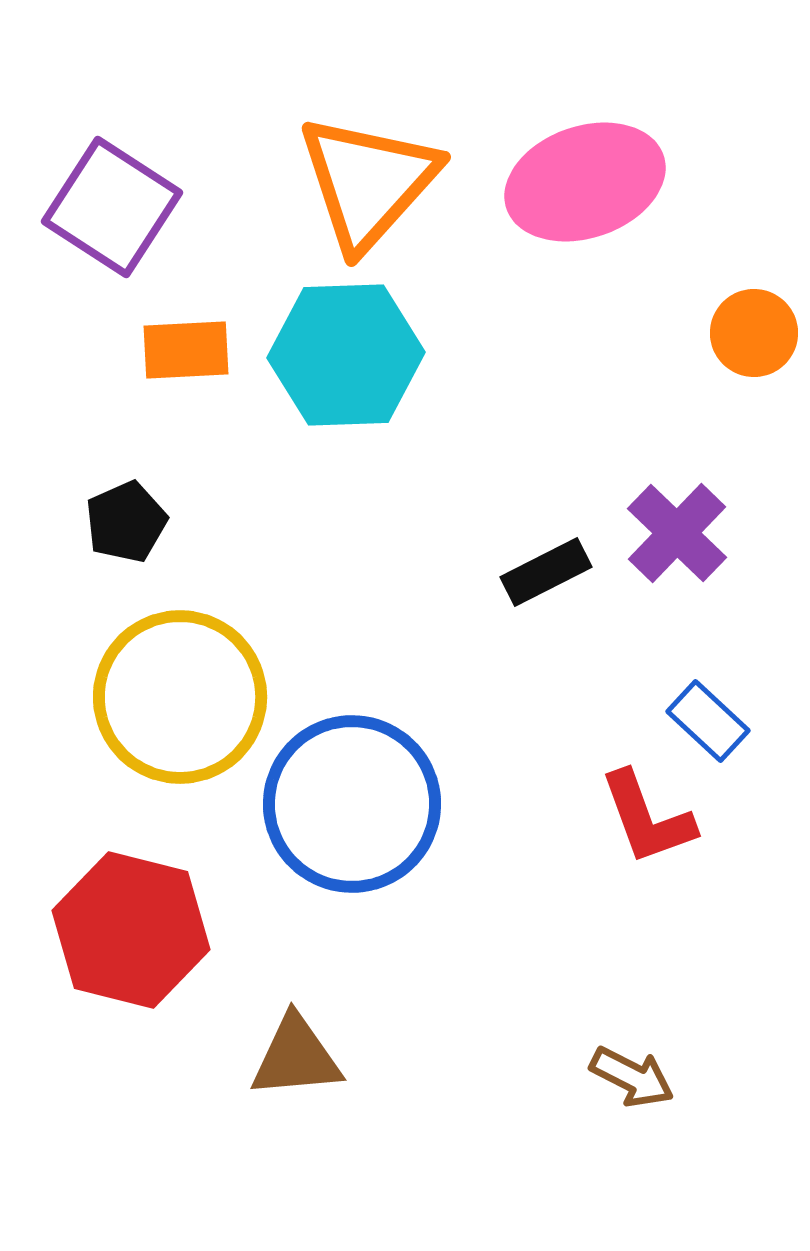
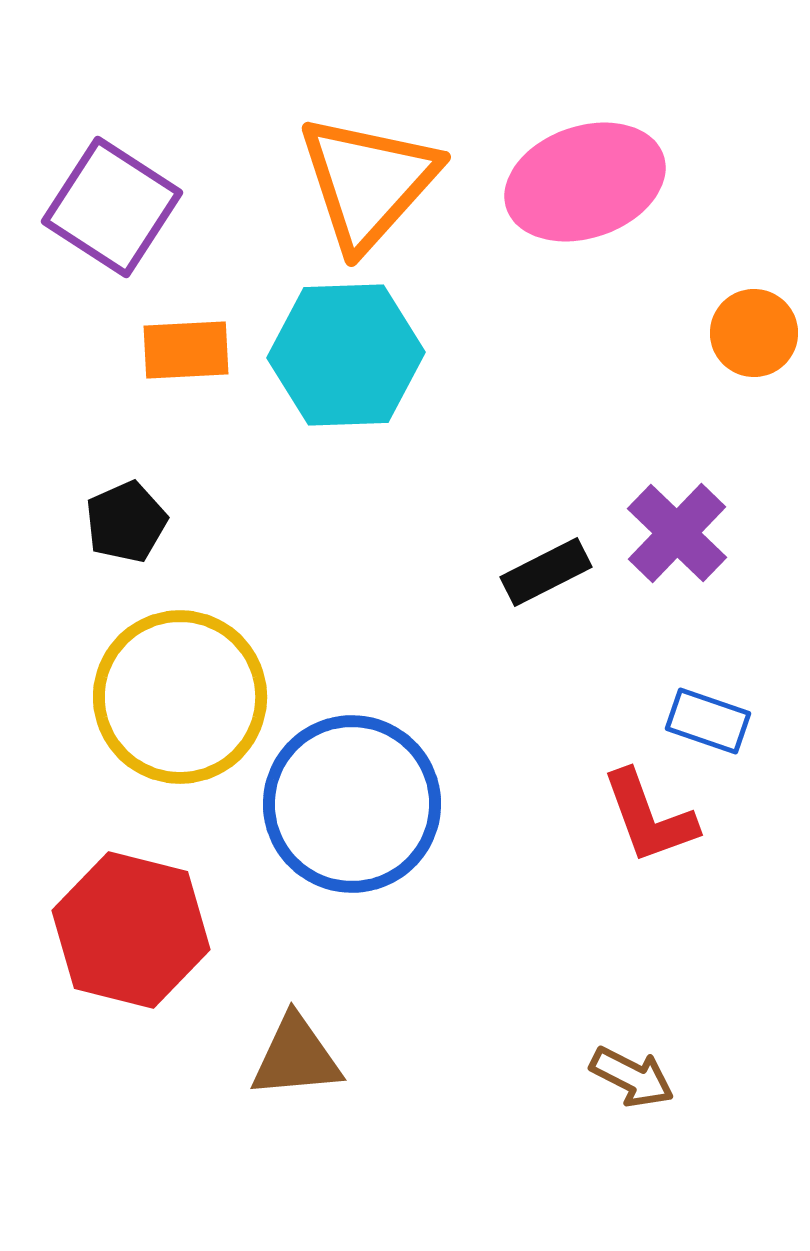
blue rectangle: rotated 24 degrees counterclockwise
red L-shape: moved 2 px right, 1 px up
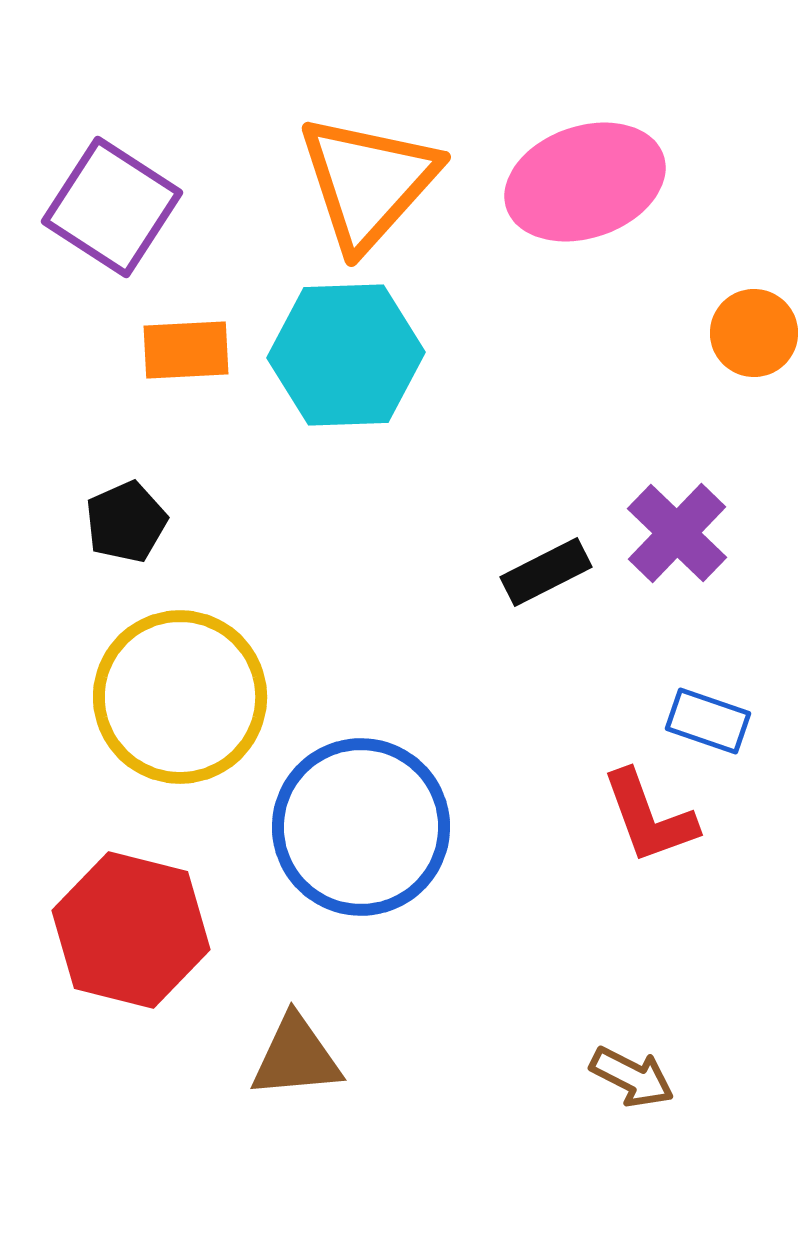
blue circle: moved 9 px right, 23 px down
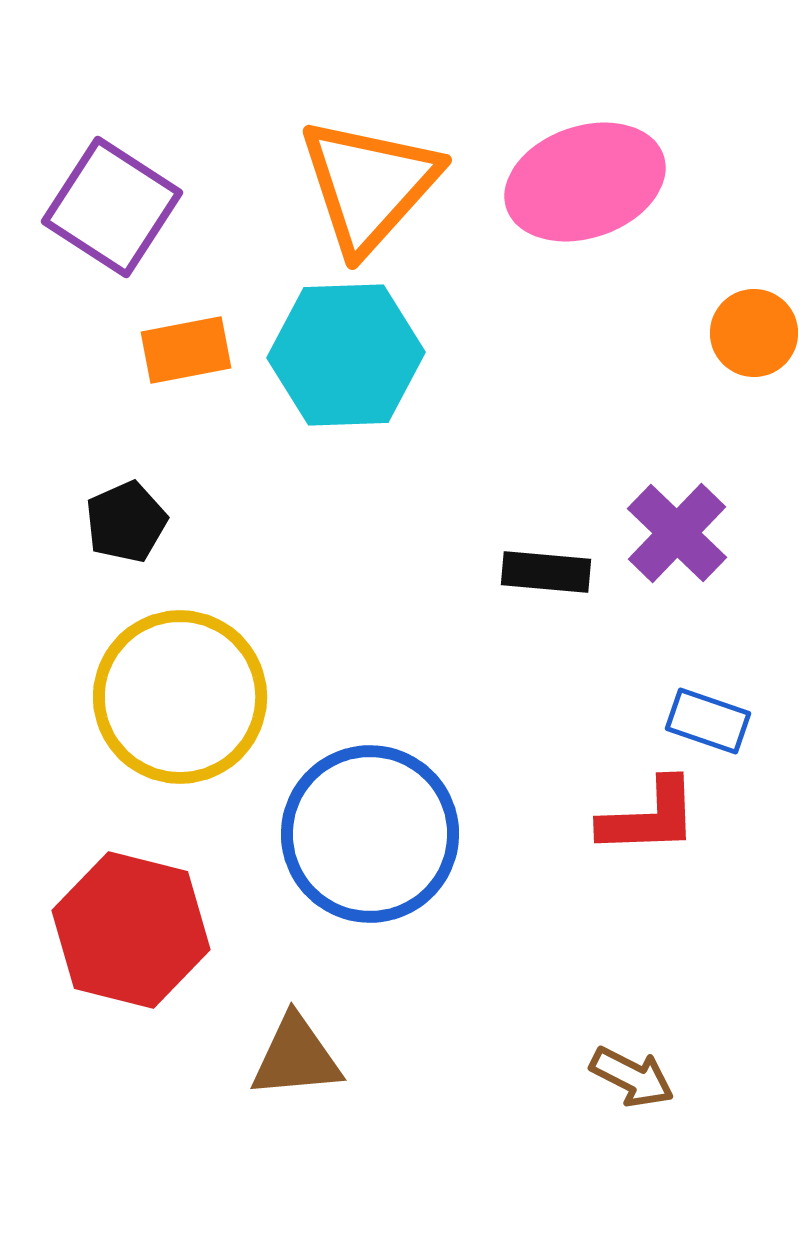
orange triangle: moved 1 px right, 3 px down
orange rectangle: rotated 8 degrees counterclockwise
black rectangle: rotated 32 degrees clockwise
red L-shape: rotated 72 degrees counterclockwise
blue circle: moved 9 px right, 7 px down
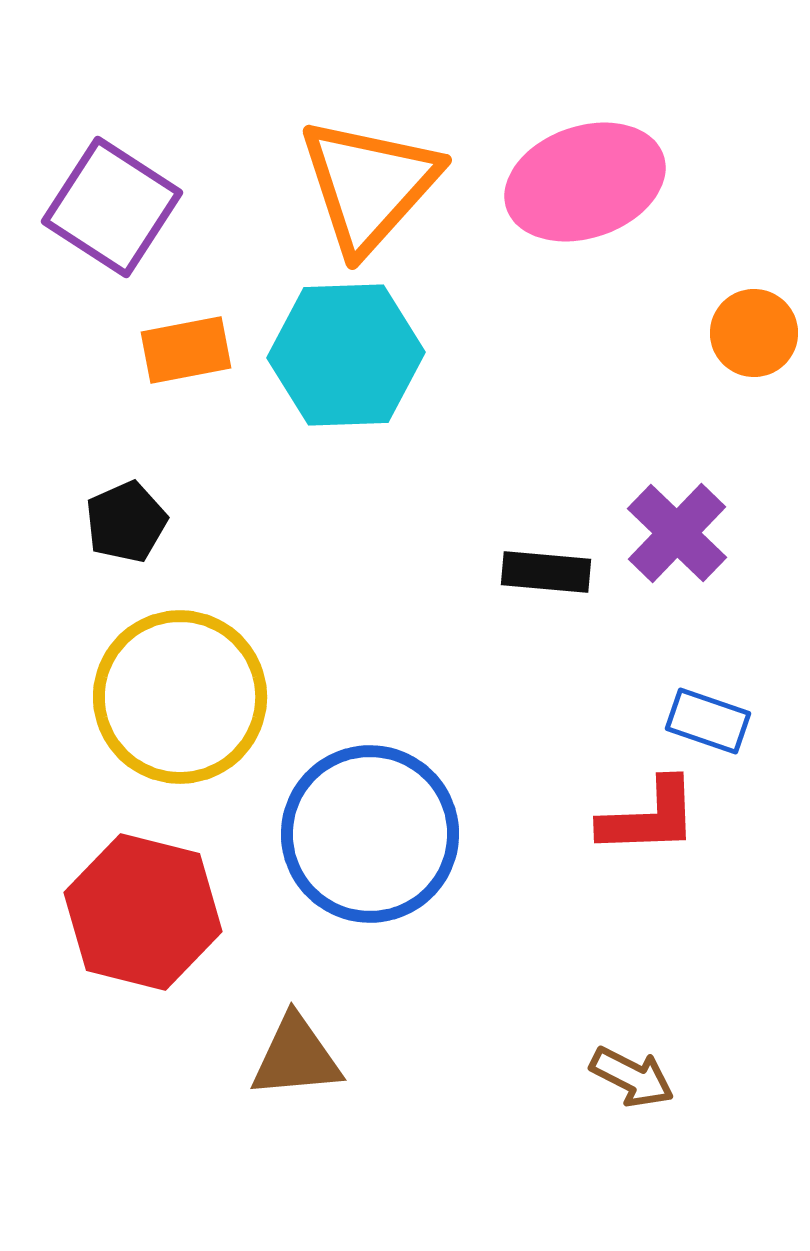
red hexagon: moved 12 px right, 18 px up
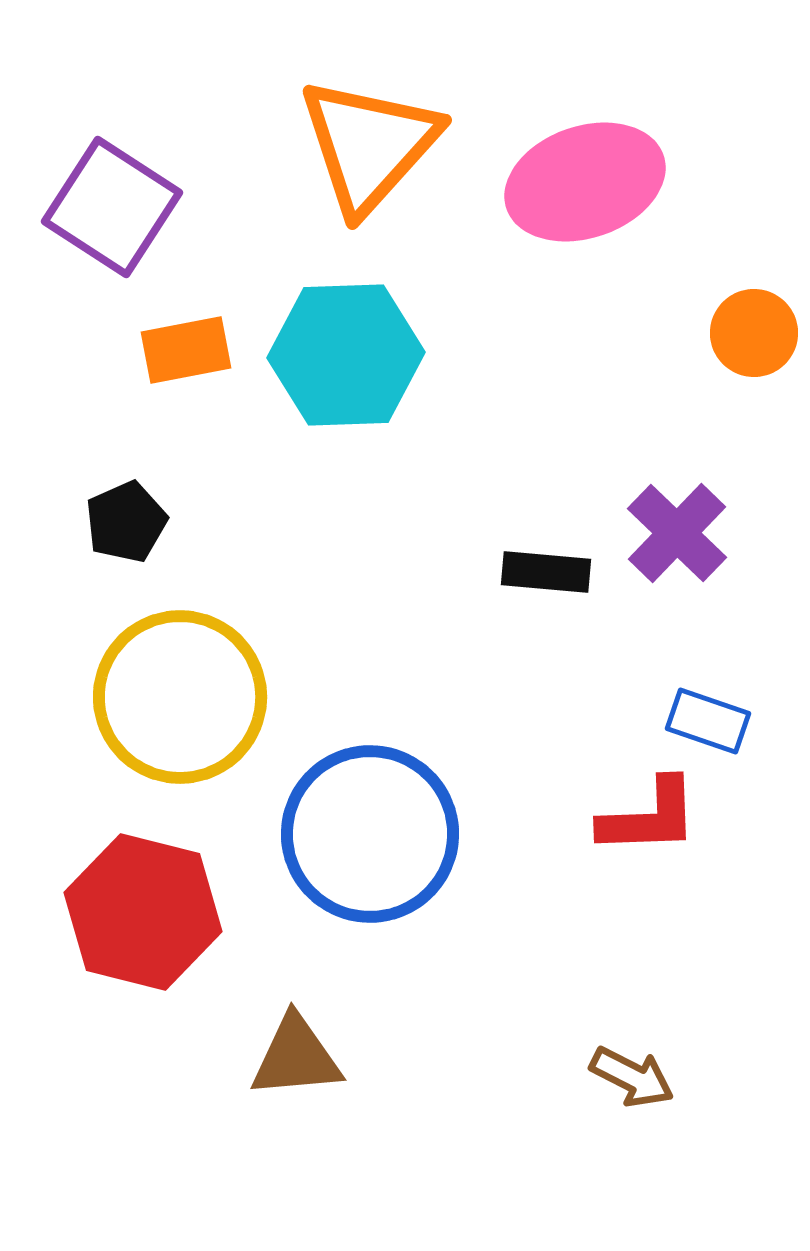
orange triangle: moved 40 px up
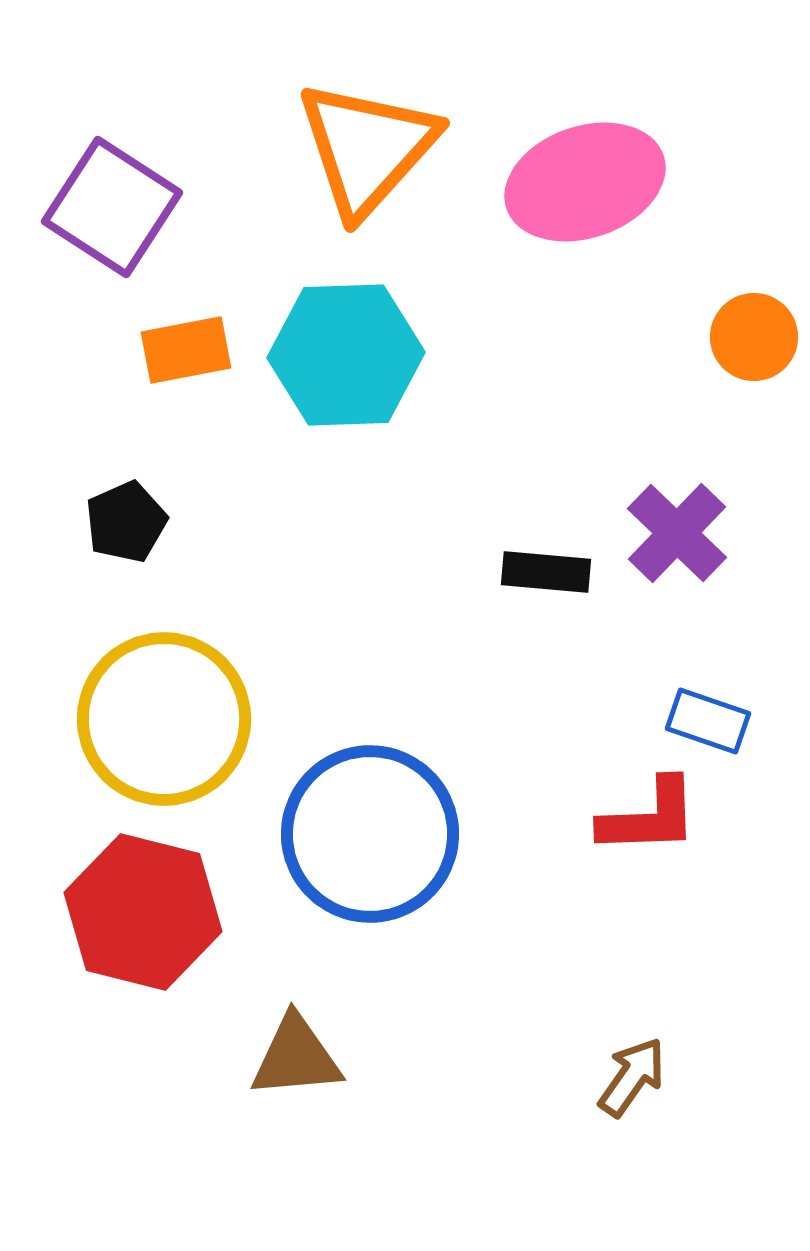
orange triangle: moved 2 px left, 3 px down
orange circle: moved 4 px down
yellow circle: moved 16 px left, 22 px down
brown arrow: rotated 82 degrees counterclockwise
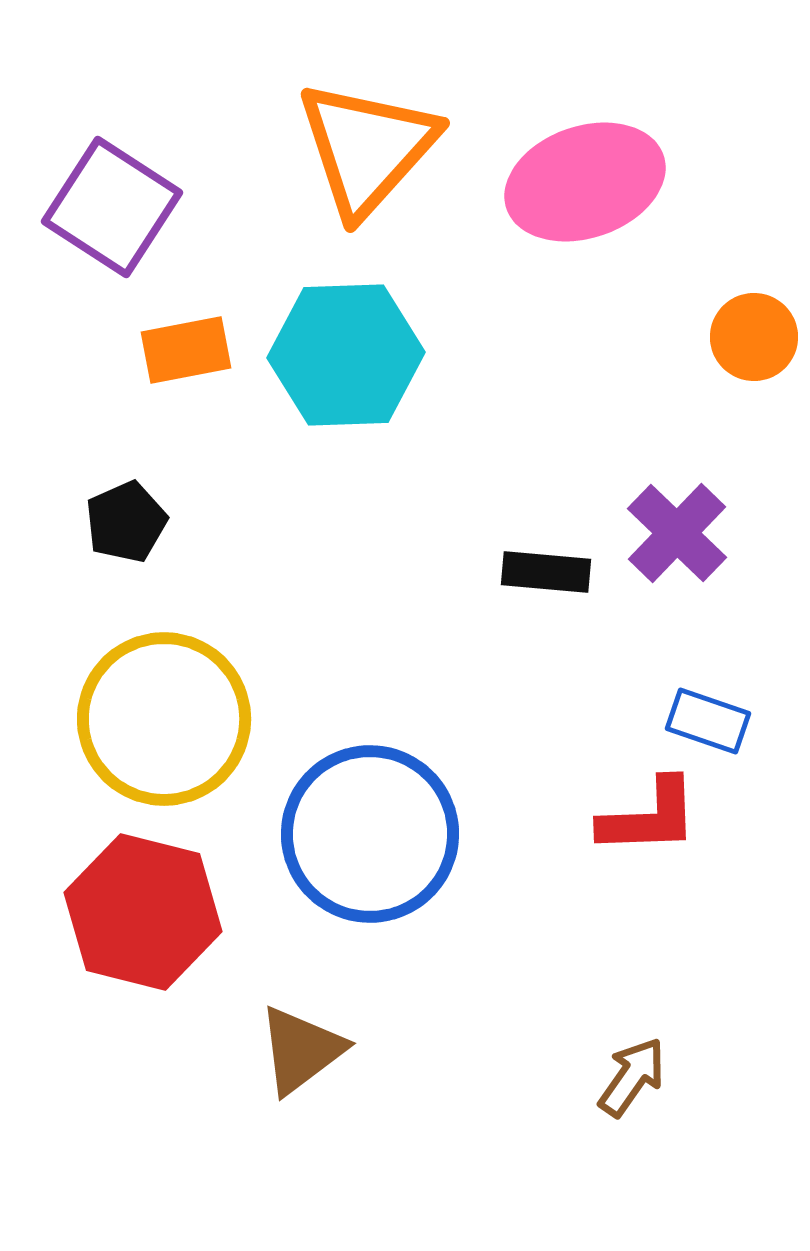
brown triangle: moved 5 px right, 7 px up; rotated 32 degrees counterclockwise
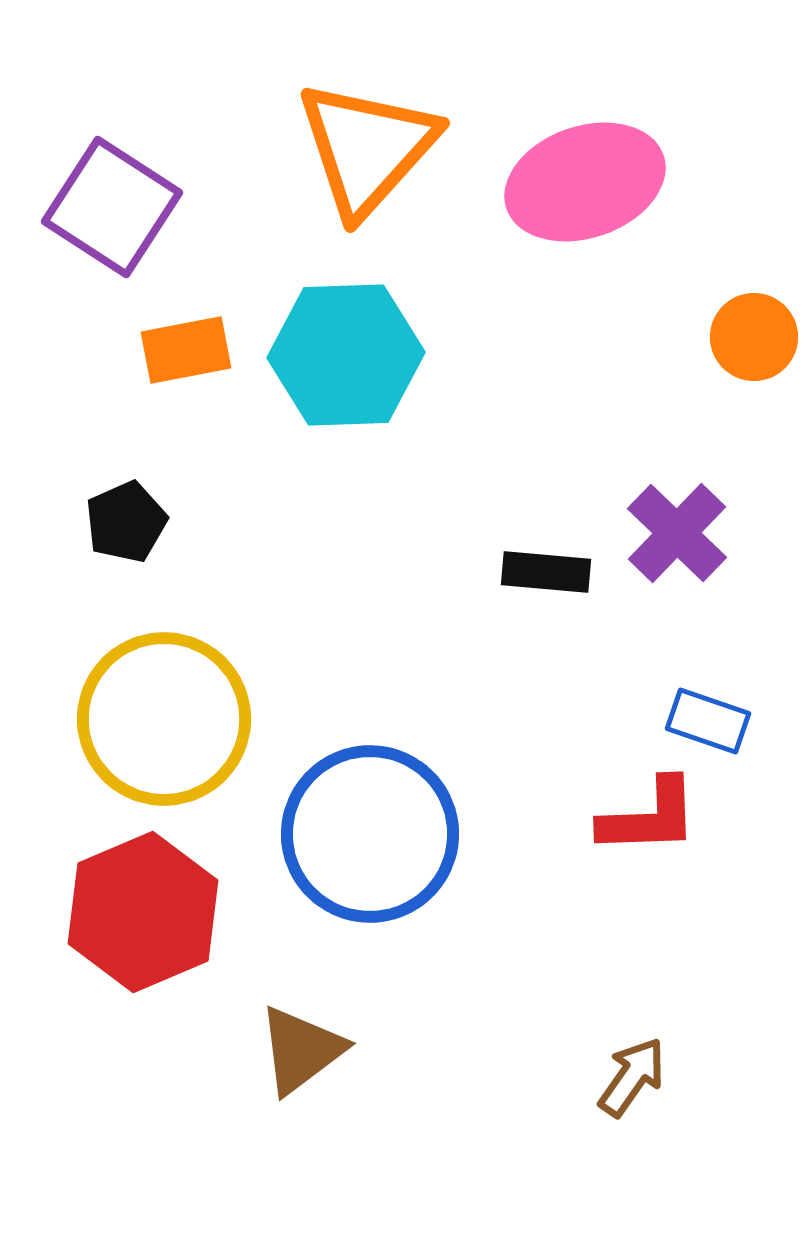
red hexagon: rotated 23 degrees clockwise
